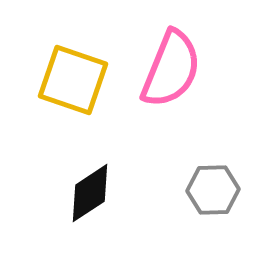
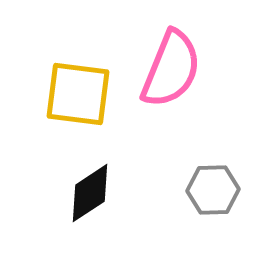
yellow square: moved 5 px right, 14 px down; rotated 12 degrees counterclockwise
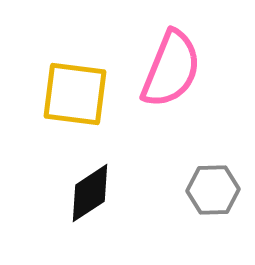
yellow square: moved 3 px left
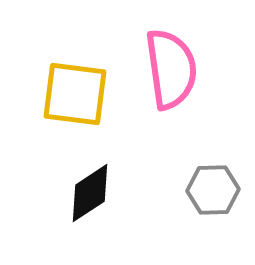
pink semicircle: rotated 30 degrees counterclockwise
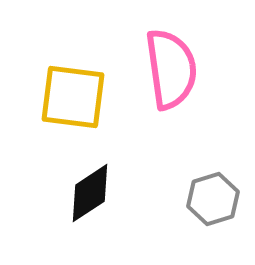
yellow square: moved 2 px left, 3 px down
gray hexagon: moved 9 px down; rotated 15 degrees counterclockwise
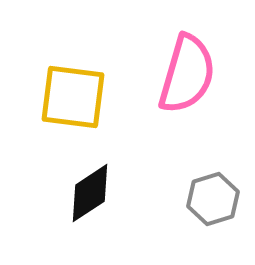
pink semicircle: moved 16 px right, 5 px down; rotated 24 degrees clockwise
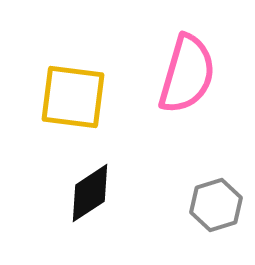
gray hexagon: moved 3 px right, 6 px down
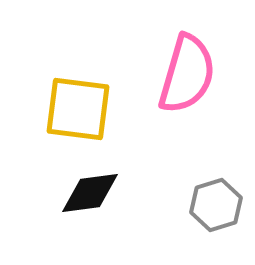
yellow square: moved 5 px right, 12 px down
black diamond: rotated 26 degrees clockwise
